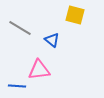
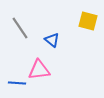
yellow square: moved 13 px right, 6 px down
gray line: rotated 25 degrees clockwise
blue line: moved 3 px up
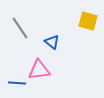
blue triangle: moved 2 px down
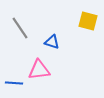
blue triangle: rotated 21 degrees counterclockwise
blue line: moved 3 px left
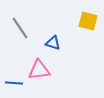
blue triangle: moved 1 px right, 1 px down
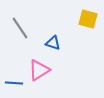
yellow square: moved 2 px up
pink triangle: rotated 25 degrees counterclockwise
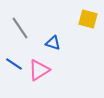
blue line: moved 19 px up; rotated 30 degrees clockwise
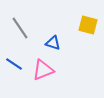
yellow square: moved 6 px down
pink triangle: moved 4 px right; rotated 10 degrees clockwise
